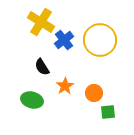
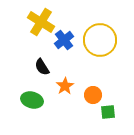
orange circle: moved 1 px left, 2 px down
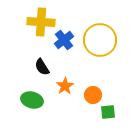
yellow cross: rotated 28 degrees counterclockwise
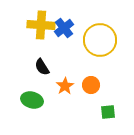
yellow cross: moved 3 px down
blue cross: moved 12 px up
orange circle: moved 2 px left, 10 px up
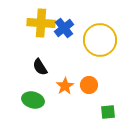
yellow cross: moved 2 px up
black semicircle: moved 2 px left
orange circle: moved 2 px left
green ellipse: moved 1 px right
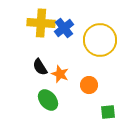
orange star: moved 5 px left, 12 px up; rotated 18 degrees counterclockwise
green ellipse: moved 15 px right; rotated 35 degrees clockwise
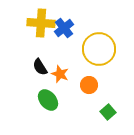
yellow circle: moved 1 px left, 9 px down
green square: rotated 35 degrees counterclockwise
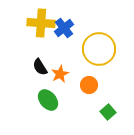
orange star: rotated 24 degrees clockwise
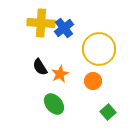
orange circle: moved 4 px right, 4 px up
green ellipse: moved 6 px right, 4 px down
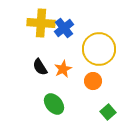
orange star: moved 3 px right, 5 px up
